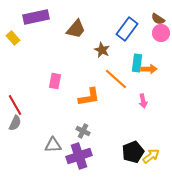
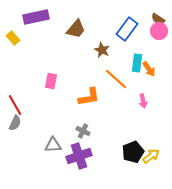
pink circle: moved 2 px left, 2 px up
orange arrow: rotated 56 degrees clockwise
pink rectangle: moved 4 px left
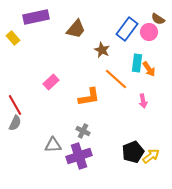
pink circle: moved 10 px left, 1 px down
pink rectangle: moved 1 px down; rotated 35 degrees clockwise
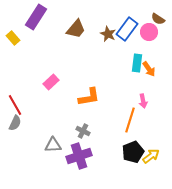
purple rectangle: rotated 45 degrees counterclockwise
brown star: moved 6 px right, 16 px up
orange line: moved 14 px right, 41 px down; rotated 65 degrees clockwise
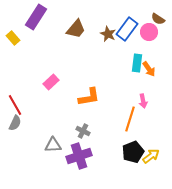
orange line: moved 1 px up
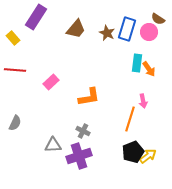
blue rectangle: rotated 20 degrees counterclockwise
brown star: moved 1 px left, 1 px up
red line: moved 35 px up; rotated 55 degrees counterclockwise
yellow arrow: moved 3 px left
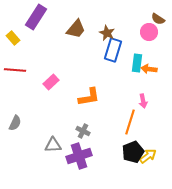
blue rectangle: moved 14 px left, 21 px down
orange arrow: rotated 133 degrees clockwise
orange line: moved 3 px down
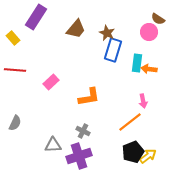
orange line: rotated 35 degrees clockwise
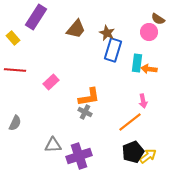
gray cross: moved 2 px right, 19 px up
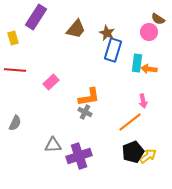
yellow rectangle: rotated 24 degrees clockwise
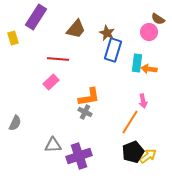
red line: moved 43 px right, 11 px up
orange line: rotated 20 degrees counterclockwise
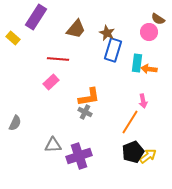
yellow rectangle: rotated 32 degrees counterclockwise
